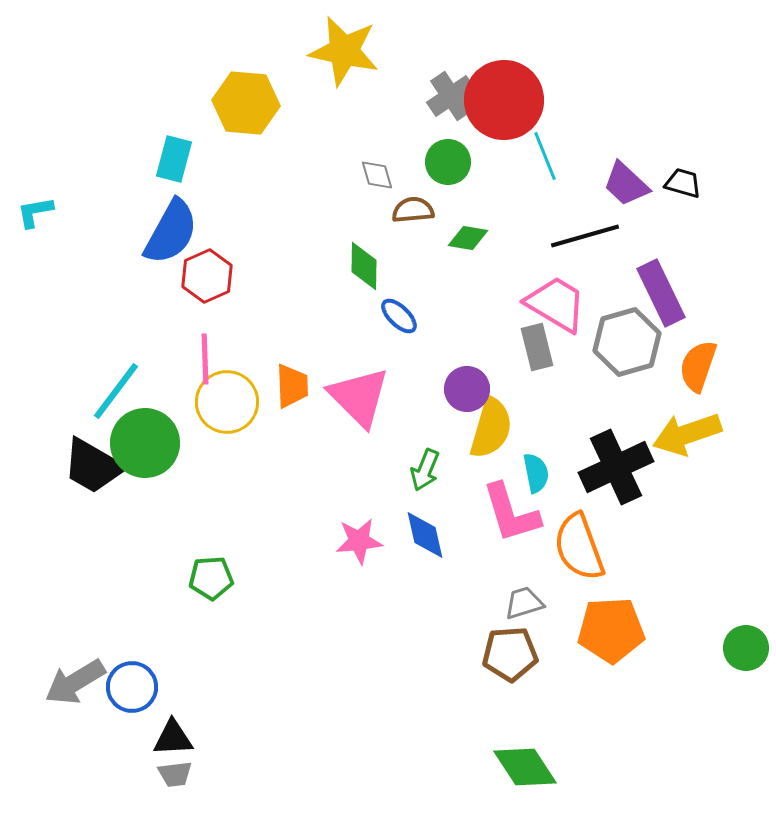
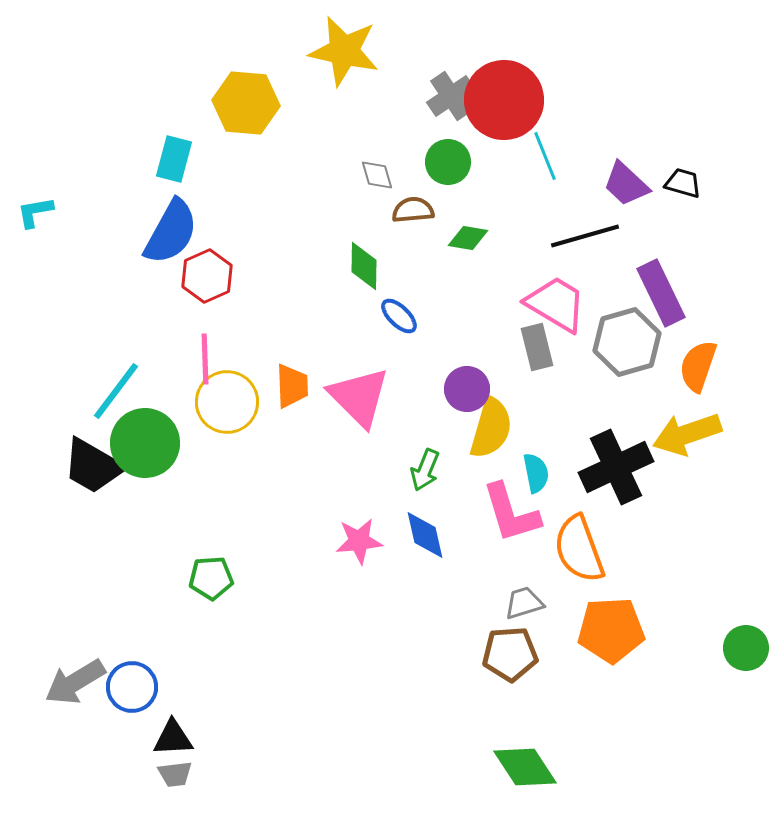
orange semicircle at (579, 547): moved 2 px down
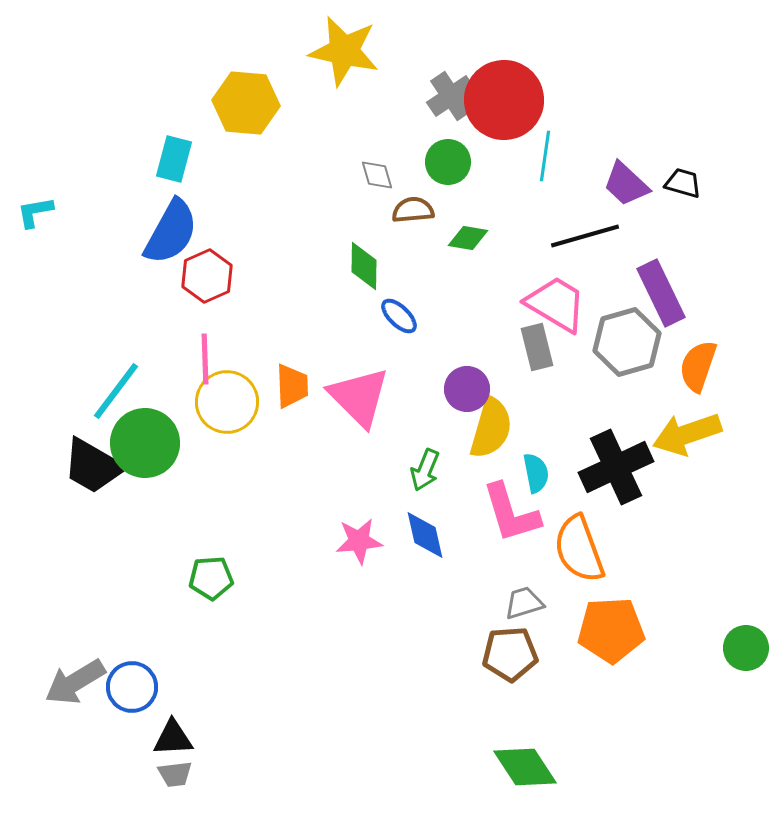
cyan line at (545, 156): rotated 30 degrees clockwise
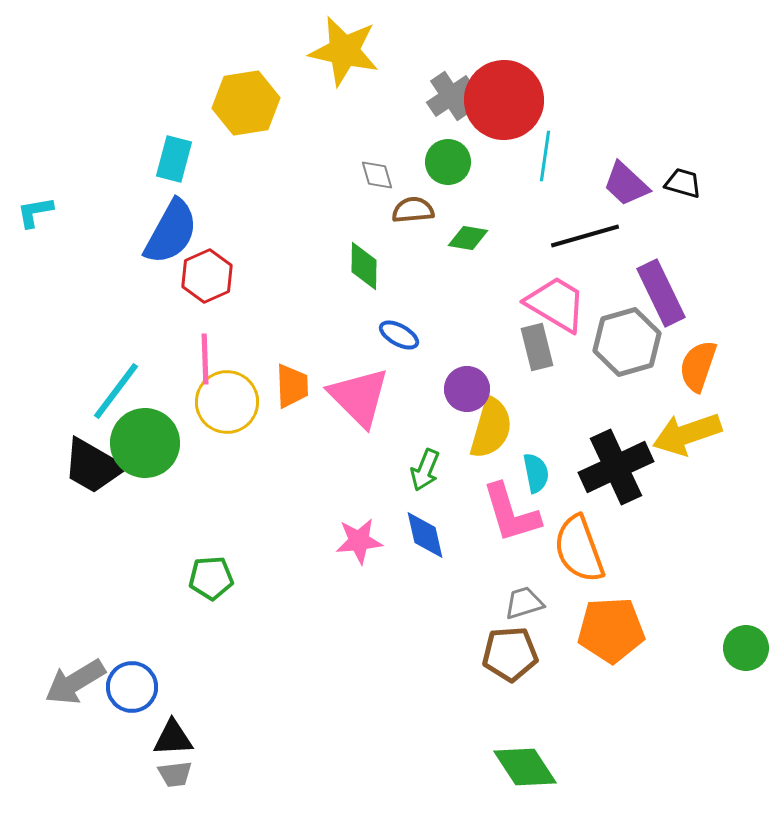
yellow hexagon at (246, 103): rotated 14 degrees counterclockwise
blue ellipse at (399, 316): moved 19 px down; rotated 15 degrees counterclockwise
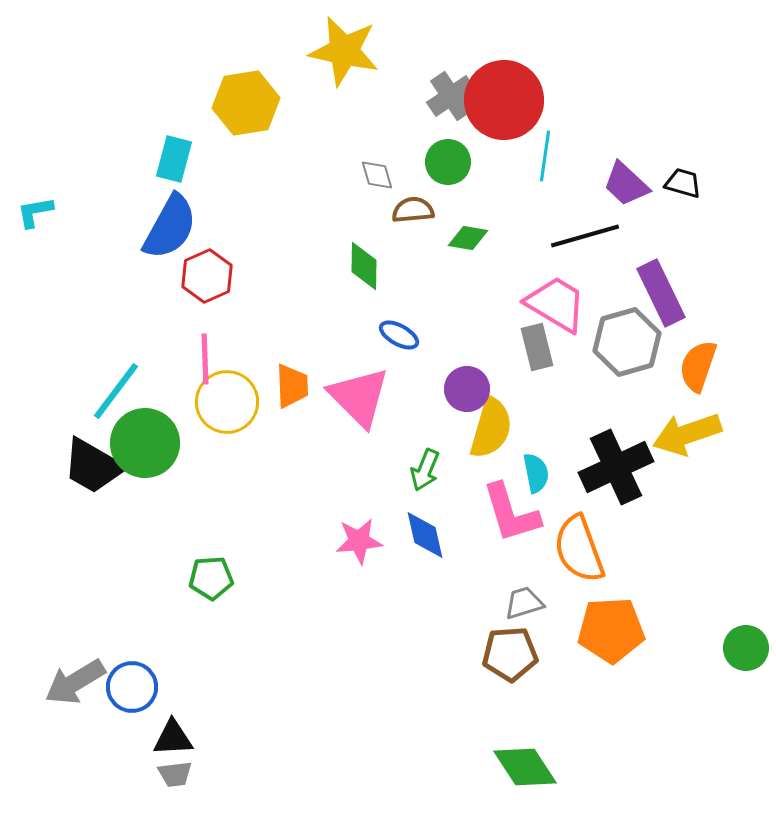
blue semicircle at (171, 232): moved 1 px left, 5 px up
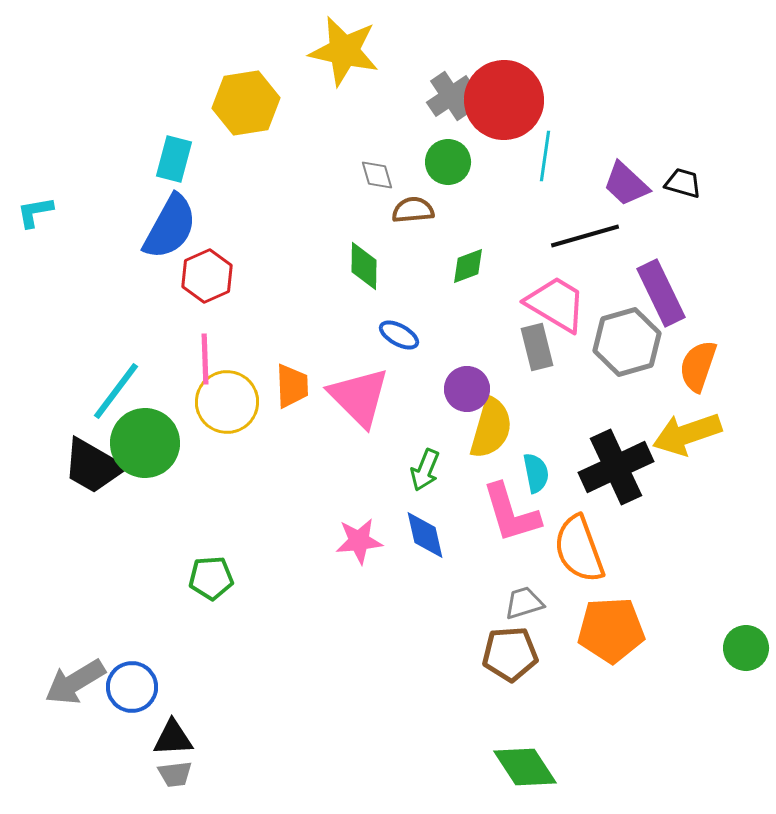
green diamond at (468, 238): moved 28 px down; rotated 30 degrees counterclockwise
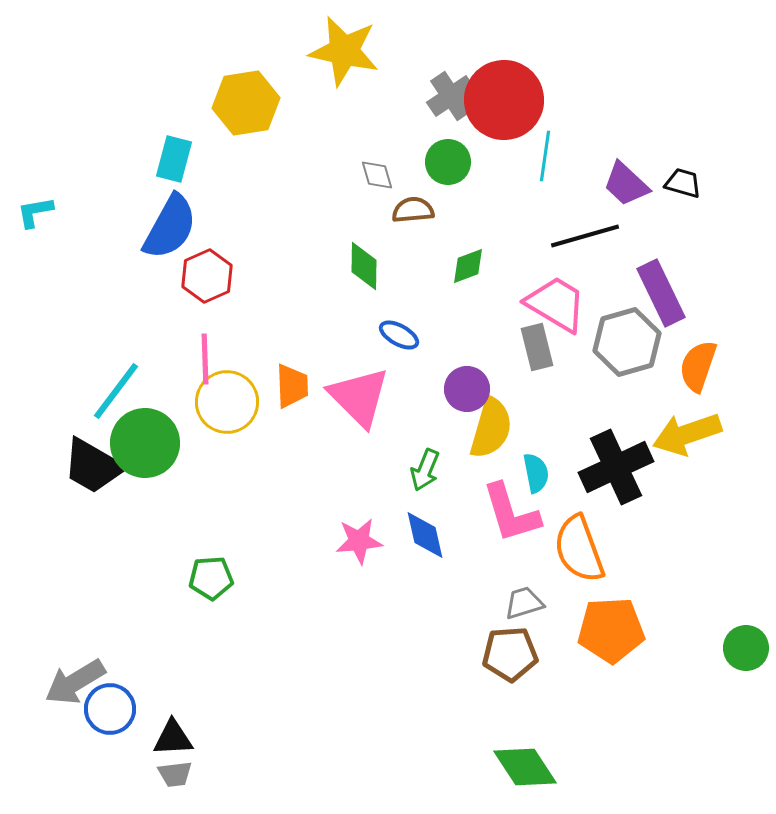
blue circle at (132, 687): moved 22 px left, 22 px down
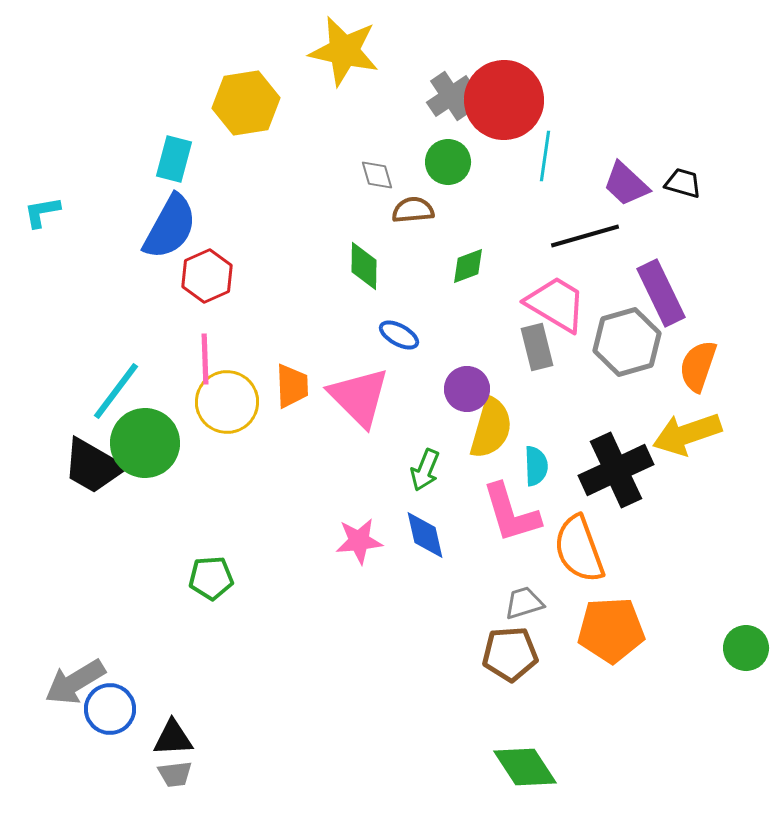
cyan L-shape at (35, 212): moved 7 px right
black cross at (616, 467): moved 3 px down
cyan semicircle at (536, 473): moved 7 px up; rotated 9 degrees clockwise
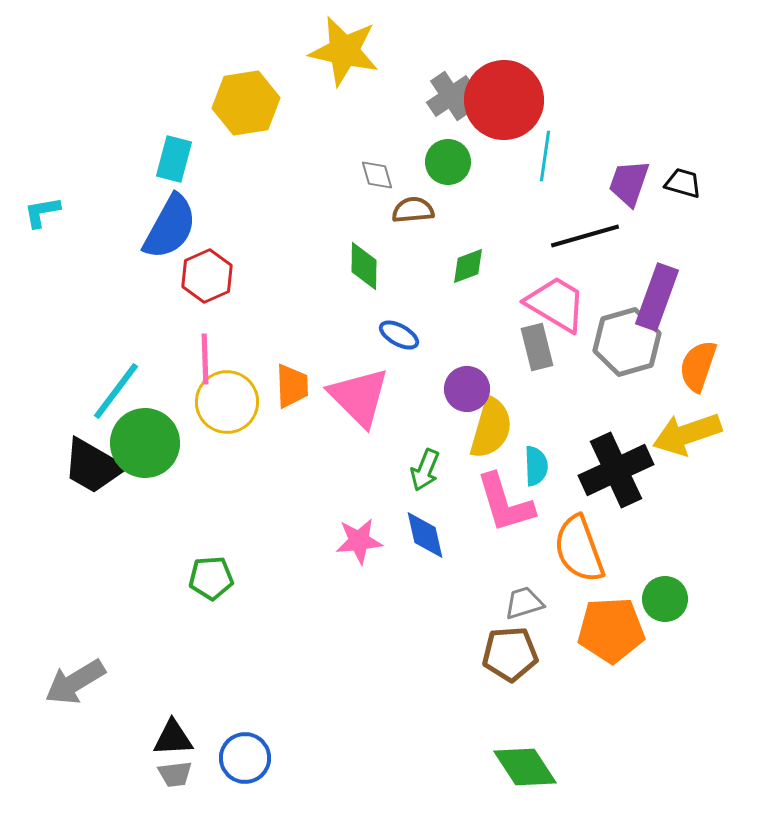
purple trapezoid at (626, 184): moved 3 px right, 1 px up; rotated 66 degrees clockwise
purple rectangle at (661, 293): moved 4 px left, 4 px down; rotated 46 degrees clockwise
pink L-shape at (511, 513): moved 6 px left, 10 px up
green circle at (746, 648): moved 81 px left, 49 px up
blue circle at (110, 709): moved 135 px right, 49 px down
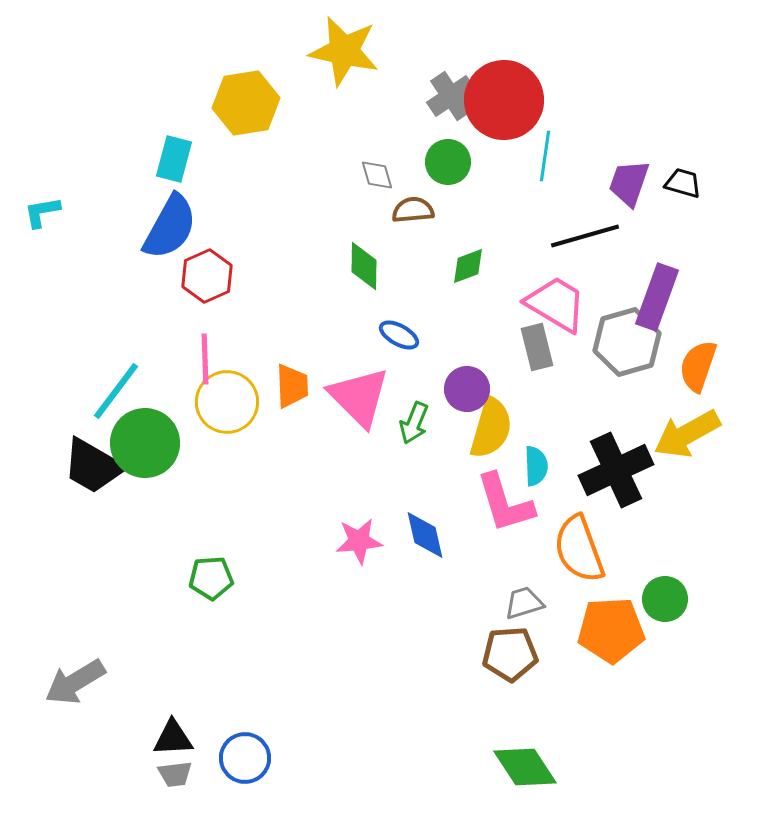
yellow arrow at (687, 434): rotated 10 degrees counterclockwise
green arrow at (425, 470): moved 11 px left, 47 px up
